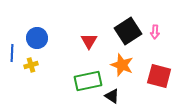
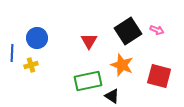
pink arrow: moved 2 px right, 2 px up; rotated 72 degrees counterclockwise
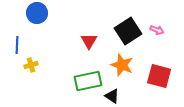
blue circle: moved 25 px up
blue line: moved 5 px right, 8 px up
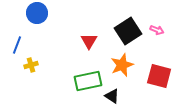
blue line: rotated 18 degrees clockwise
orange star: rotated 30 degrees clockwise
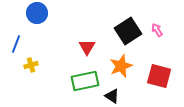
pink arrow: rotated 144 degrees counterclockwise
red triangle: moved 2 px left, 6 px down
blue line: moved 1 px left, 1 px up
orange star: moved 1 px left, 1 px down
green rectangle: moved 3 px left
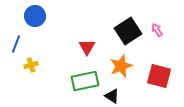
blue circle: moved 2 px left, 3 px down
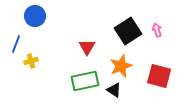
pink arrow: rotated 16 degrees clockwise
yellow cross: moved 4 px up
black triangle: moved 2 px right, 6 px up
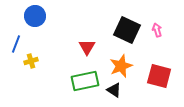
black square: moved 1 px left, 1 px up; rotated 32 degrees counterclockwise
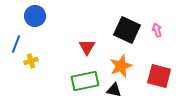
black triangle: rotated 21 degrees counterclockwise
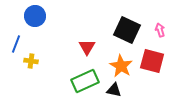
pink arrow: moved 3 px right
yellow cross: rotated 24 degrees clockwise
orange star: rotated 20 degrees counterclockwise
red square: moved 7 px left, 15 px up
green rectangle: rotated 12 degrees counterclockwise
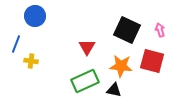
orange star: rotated 25 degrees counterclockwise
